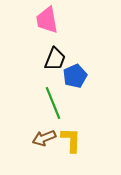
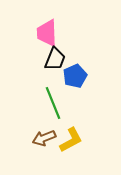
pink trapezoid: moved 13 px down; rotated 8 degrees clockwise
yellow L-shape: rotated 60 degrees clockwise
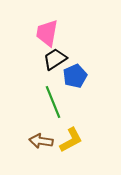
pink trapezoid: rotated 12 degrees clockwise
black trapezoid: rotated 145 degrees counterclockwise
green line: moved 1 px up
brown arrow: moved 3 px left, 3 px down; rotated 30 degrees clockwise
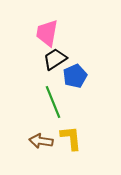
yellow L-shape: moved 2 px up; rotated 68 degrees counterclockwise
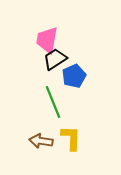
pink trapezoid: moved 7 px down
blue pentagon: moved 1 px left
yellow L-shape: rotated 8 degrees clockwise
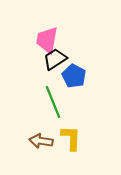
blue pentagon: rotated 20 degrees counterclockwise
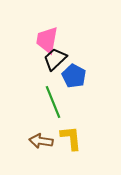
black trapezoid: rotated 10 degrees counterclockwise
yellow L-shape: rotated 8 degrees counterclockwise
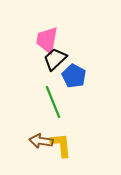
yellow L-shape: moved 10 px left, 7 px down
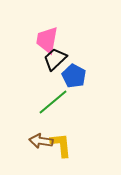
green line: rotated 72 degrees clockwise
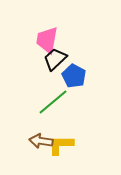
yellow L-shape: rotated 84 degrees counterclockwise
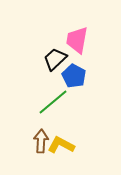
pink trapezoid: moved 30 px right
brown arrow: rotated 85 degrees clockwise
yellow L-shape: rotated 28 degrees clockwise
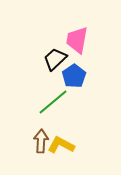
blue pentagon: rotated 10 degrees clockwise
